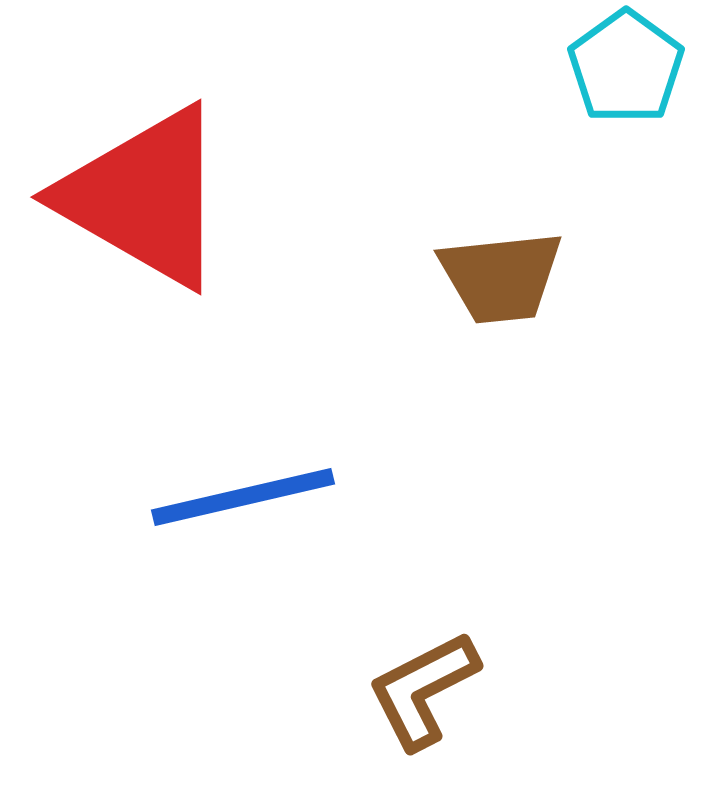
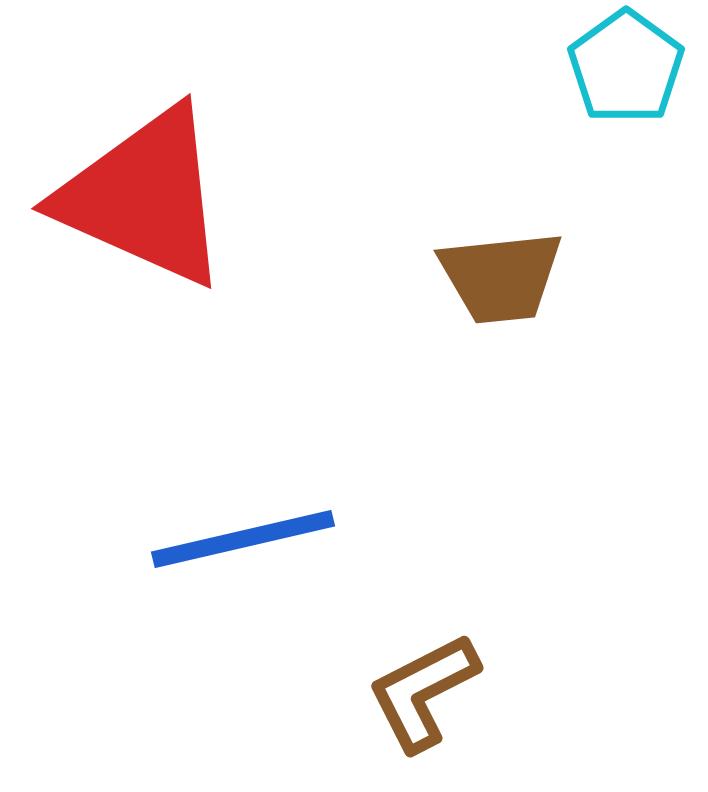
red triangle: rotated 6 degrees counterclockwise
blue line: moved 42 px down
brown L-shape: moved 2 px down
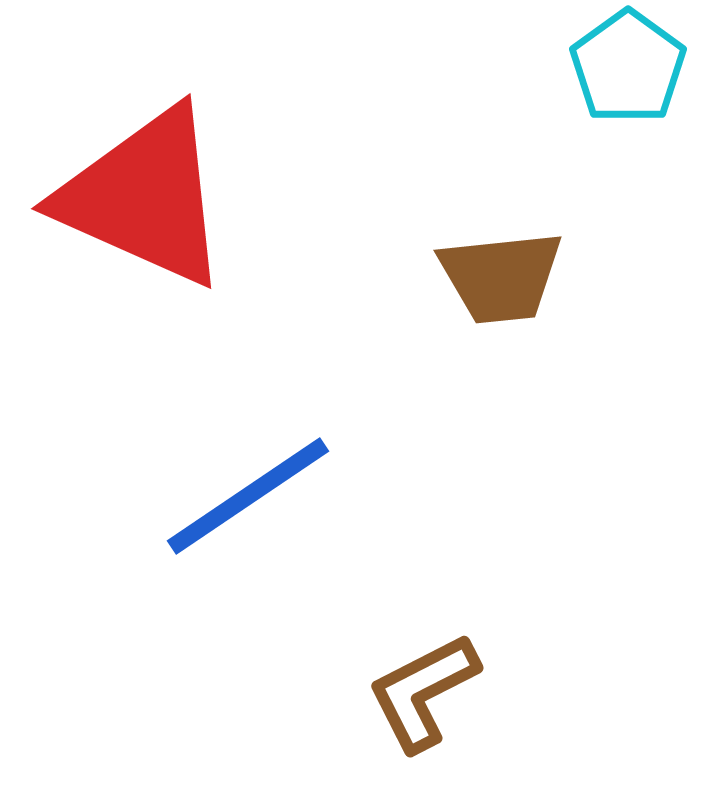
cyan pentagon: moved 2 px right
blue line: moved 5 px right, 43 px up; rotated 21 degrees counterclockwise
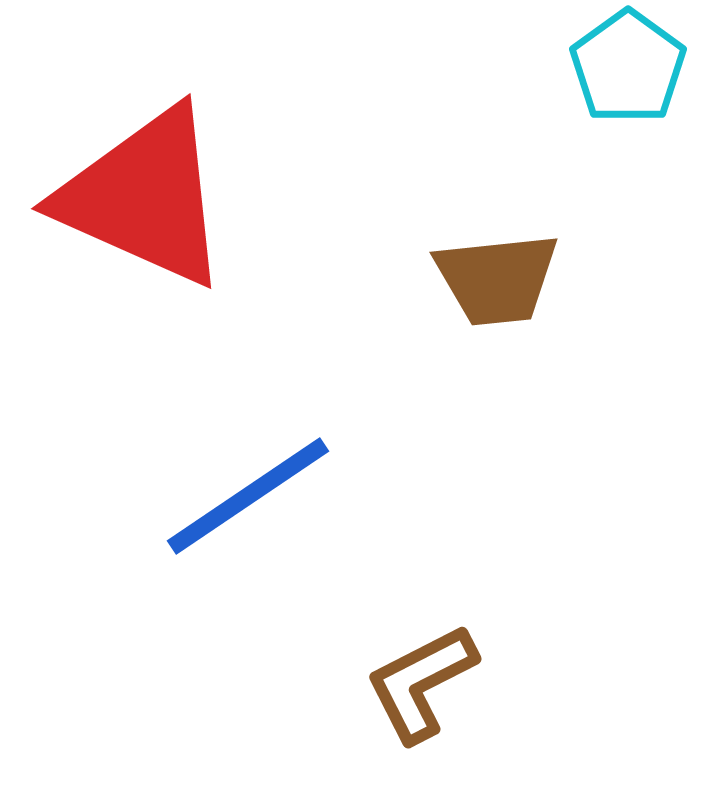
brown trapezoid: moved 4 px left, 2 px down
brown L-shape: moved 2 px left, 9 px up
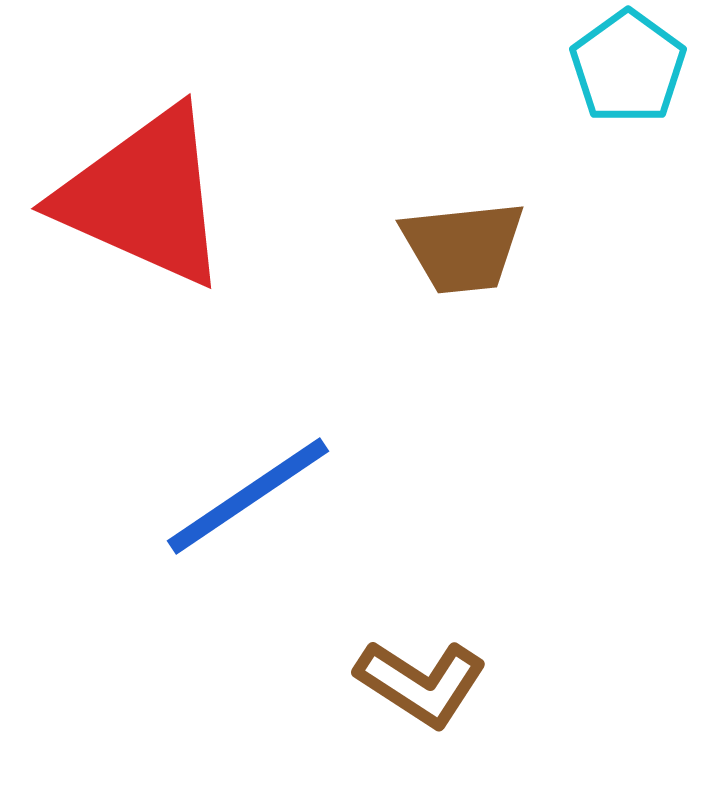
brown trapezoid: moved 34 px left, 32 px up
brown L-shape: rotated 120 degrees counterclockwise
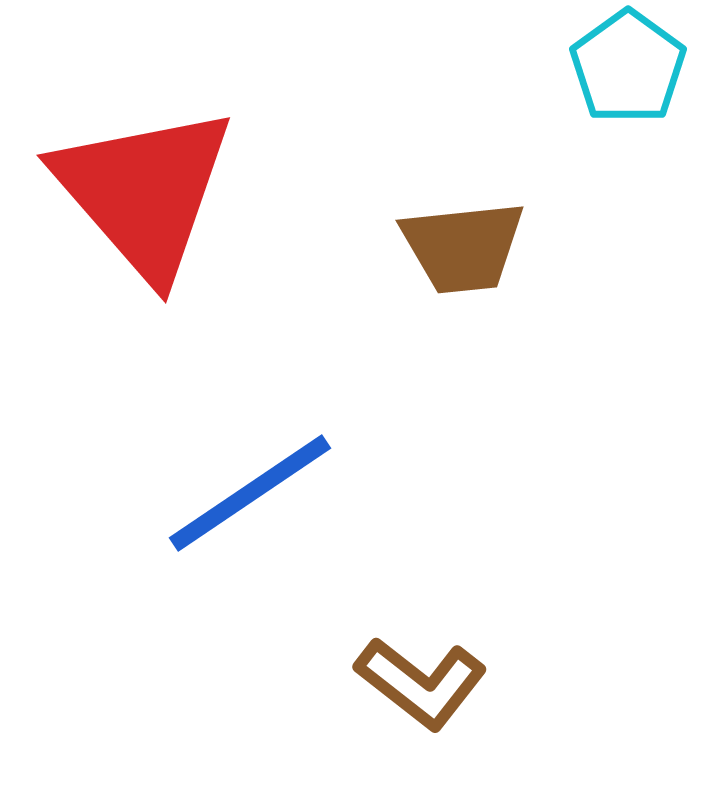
red triangle: moved 5 px up; rotated 25 degrees clockwise
blue line: moved 2 px right, 3 px up
brown L-shape: rotated 5 degrees clockwise
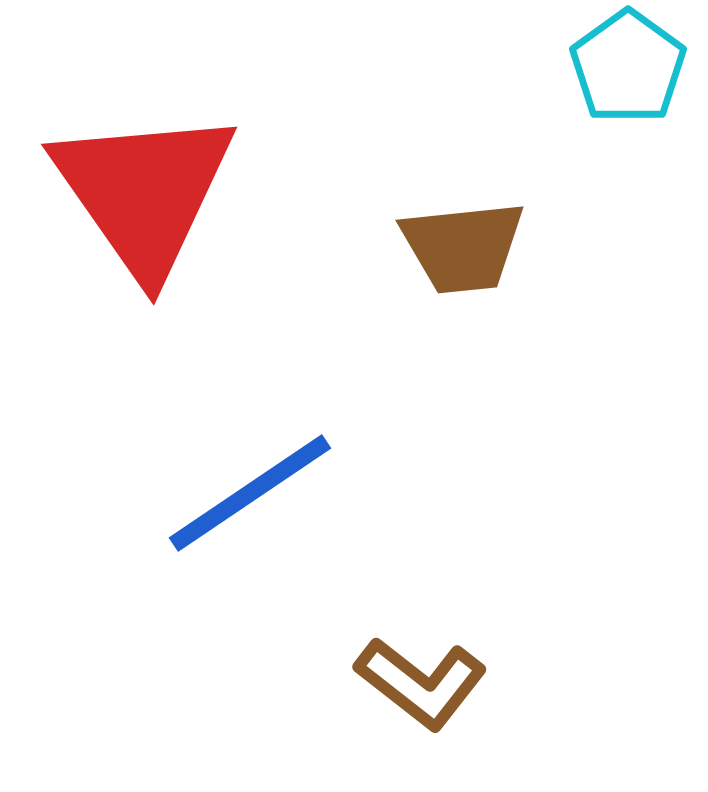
red triangle: rotated 6 degrees clockwise
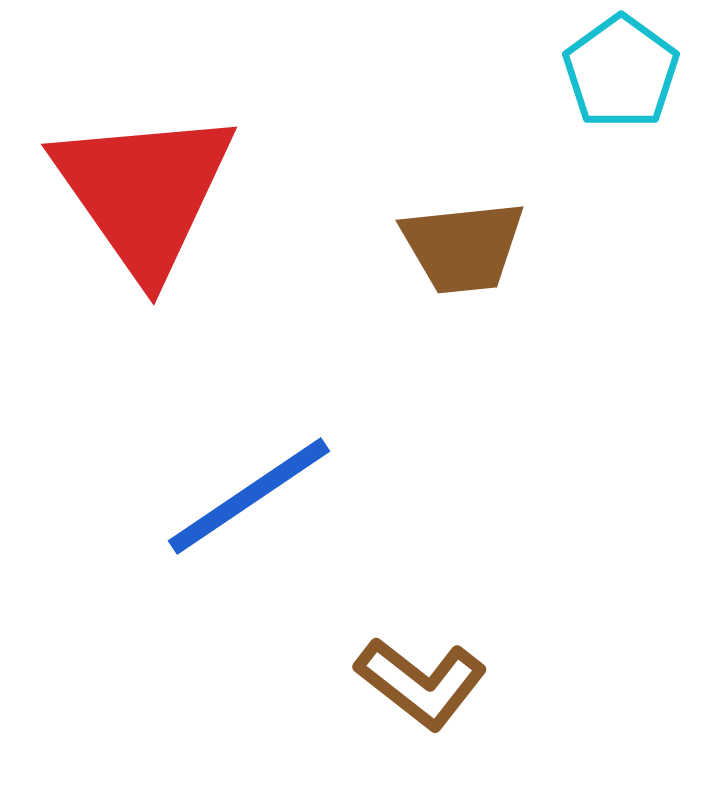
cyan pentagon: moved 7 px left, 5 px down
blue line: moved 1 px left, 3 px down
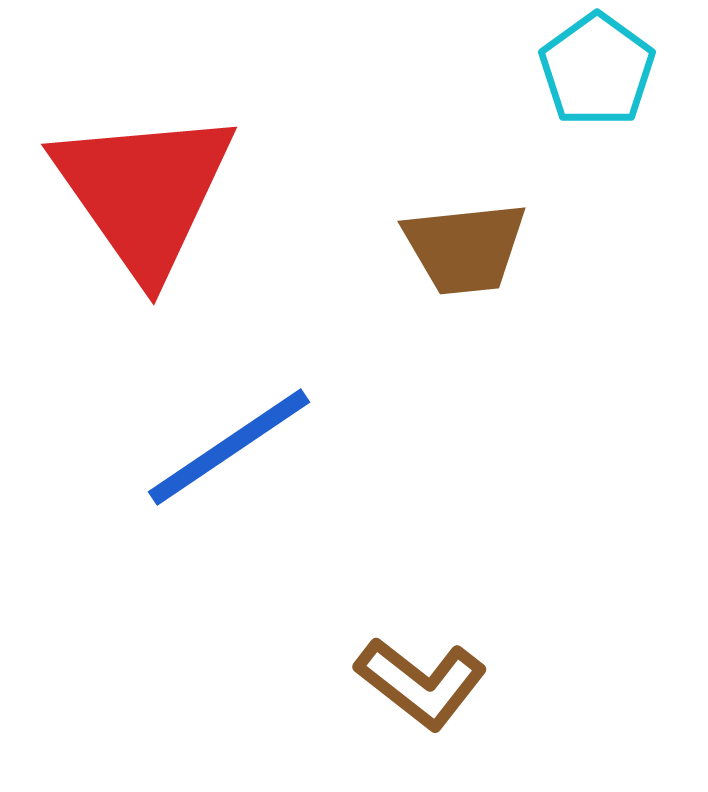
cyan pentagon: moved 24 px left, 2 px up
brown trapezoid: moved 2 px right, 1 px down
blue line: moved 20 px left, 49 px up
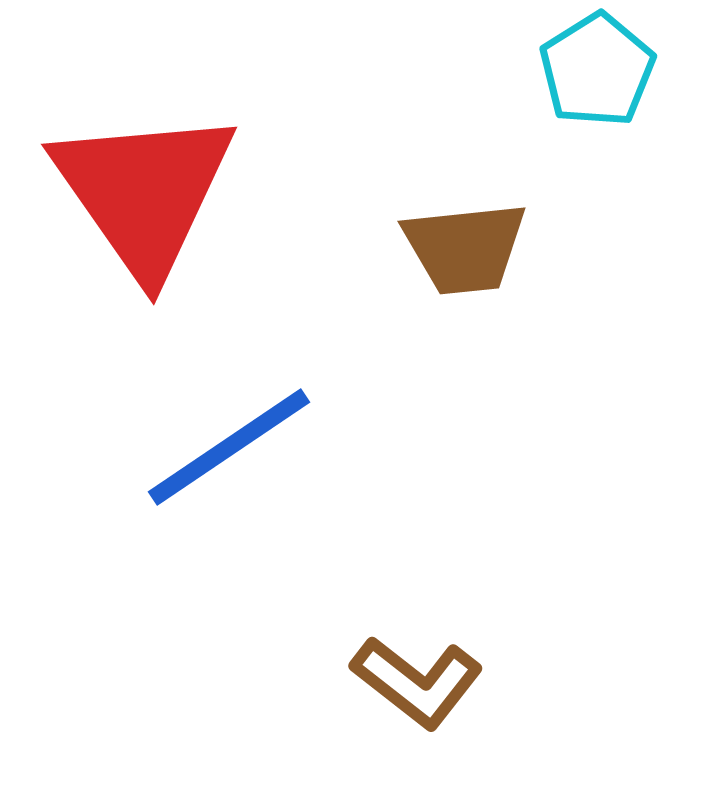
cyan pentagon: rotated 4 degrees clockwise
brown L-shape: moved 4 px left, 1 px up
